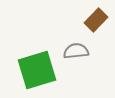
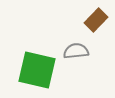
green square: rotated 30 degrees clockwise
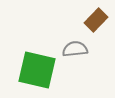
gray semicircle: moved 1 px left, 2 px up
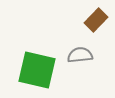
gray semicircle: moved 5 px right, 6 px down
